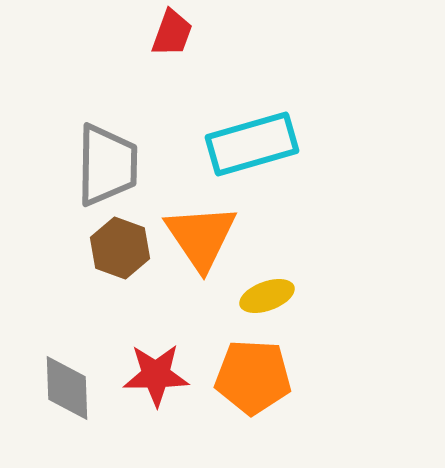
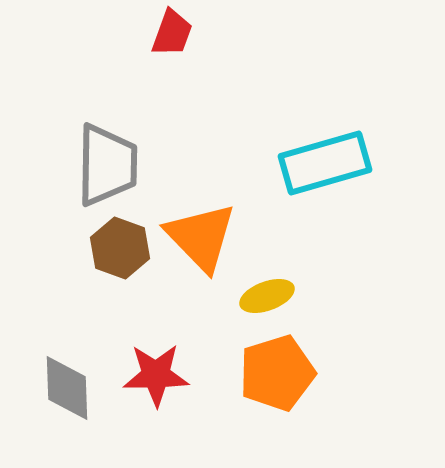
cyan rectangle: moved 73 px right, 19 px down
orange triangle: rotated 10 degrees counterclockwise
orange pentagon: moved 24 px right, 4 px up; rotated 20 degrees counterclockwise
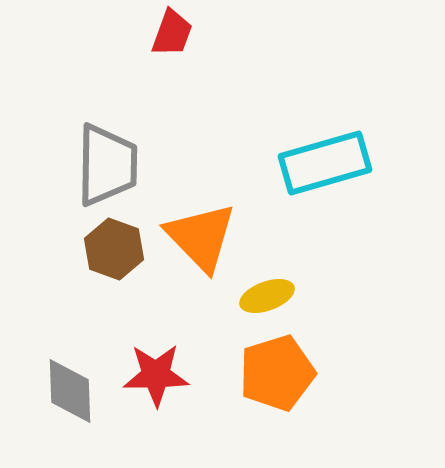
brown hexagon: moved 6 px left, 1 px down
gray diamond: moved 3 px right, 3 px down
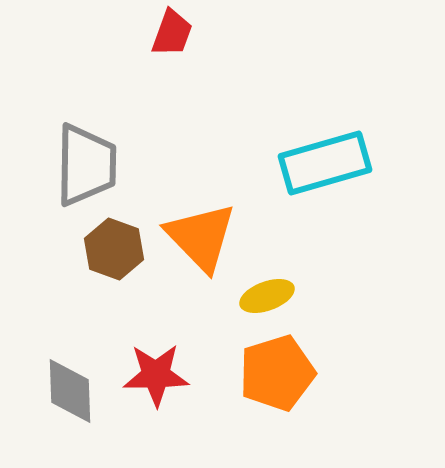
gray trapezoid: moved 21 px left
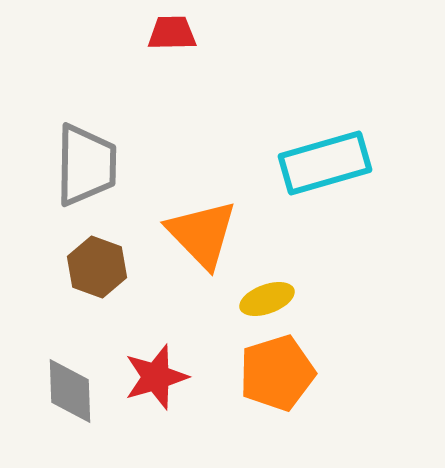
red trapezoid: rotated 111 degrees counterclockwise
orange triangle: moved 1 px right, 3 px up
brown hexagon: moved 17 px left, 18 px down
yellow ellipse: moved 3 px down
red star: moved 2 px down; rotated 16 degrees counterclockwise
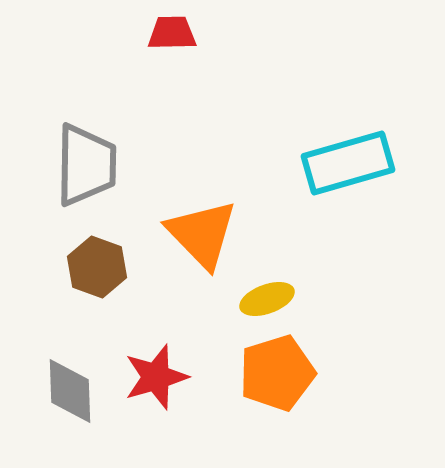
cyan rectangle: moved 23 px right
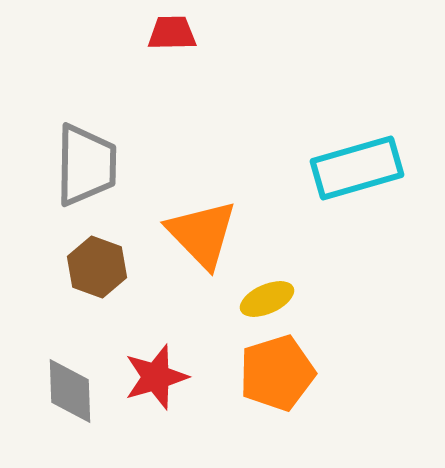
cyan rectangle: moved 9 px right, 5 px down
yellow ellipse: rotated 4 degrees counterclockwise
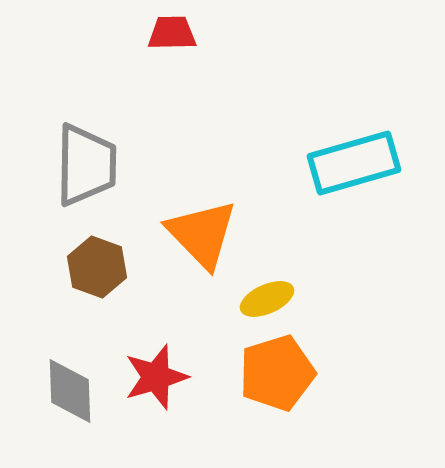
cyan rectangle: moved 3 px left, 5 px up
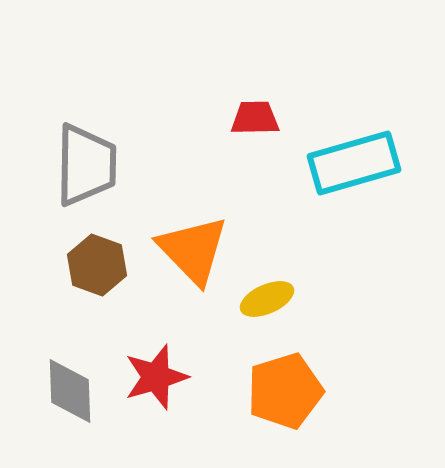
red trapezoid: moved 83 px right, 85 px down
orange triangle: moved 9 px left, 16 px down
brown hexagon: moved 2 px up
orange pentagon: moved 8 px right, 18 px down
